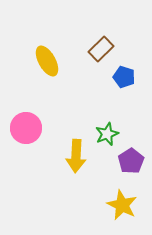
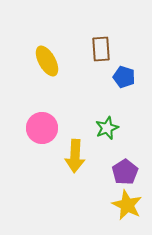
brown rectangle: rotated 50 degrees counterclockwise
pink circle: moved 16 px right
green star: moved 6 px up
yellow arrow: moved 1 px left
purple pentagon: moved 6 px left, 11 px down
yellow star: moved 5 px right
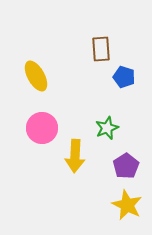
yellow ellipse: moved 11 px left, 15 px down
purple pentagon: moved 1 px right, 6 px up
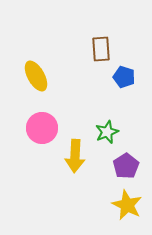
green star: moved 4 px down
